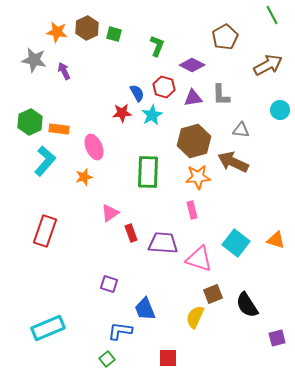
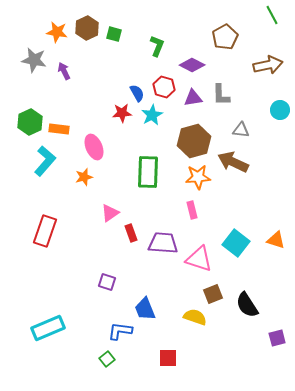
brown arrow at (268, 65): rotated 16 degrees clockwise
purple square at (109, 284): moved 2 px left, 2 px up
yellow semicircle at (195, 317): rotated 85 degrees clockwise
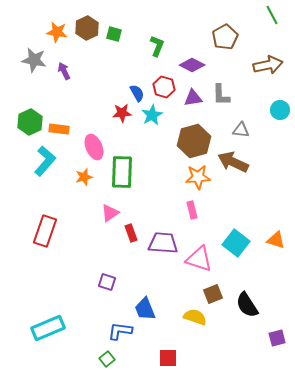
green rectangle at (148, 172): moved 26 px left
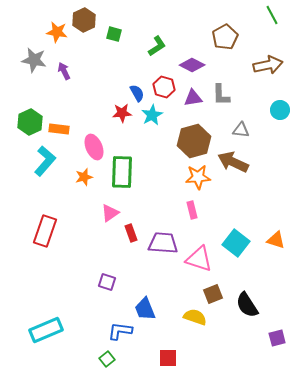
brown hexagon at (87, 28): moved 3 px left, 8 px up
green L-shape at (157, 46): rotated 35 degrees clockwise
cyan rectangle at (48, 328): moved 2 px left, 2 px down
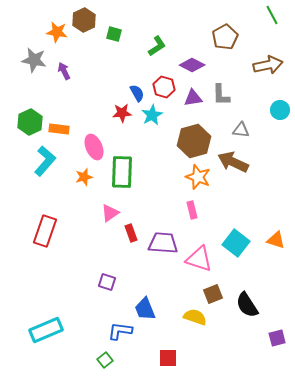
orange star at (198, 177): rotated 25 degrees clockwise
green square at (107, 359): moved 2 px left, 1 px down
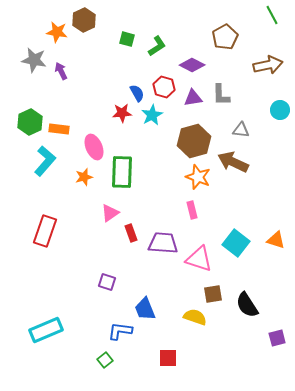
green square at (114, 34): moved 13 px right, 5 px down
purple arrow at (64, 71): moved 3 px left
brown square at (213, 294): rotated 12 degrees clockwise
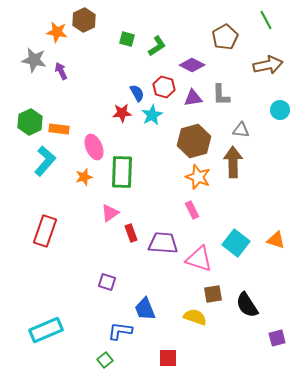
green line at (272, 15): moved 6 px left, 5 px down
brown arrow at (233, 162): rotated 64 degrees clockwise
pink rectangle at (192, 210): rotated 12 degrees counterclockwise
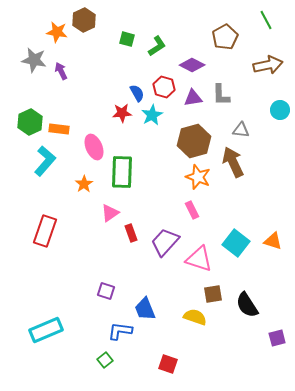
brown arrow at (233, 162): rotated 24 degrees counterclockwise
orange star at (84, 177): moved 7 px down; rotated 18 degrees counterclockwise
orange triangle at (276, 240): moved 3 px left, 1 px down
purple trapezoid at (163, 243): moved 2 px right, 1 px up; rotated 52 degrees counterclockwise
purple square at (107, 282): moved 1 px left, 9 px down
red square at (168, 358): moved 6 px down; rotated 18 degrees clockwise
